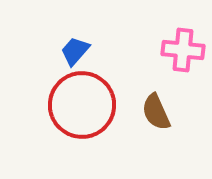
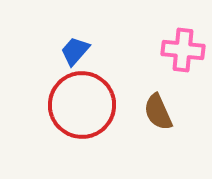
brown semicircle: moved 2 px right
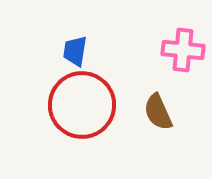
blue trapezoid: rotated 32 degrees counterclockwise
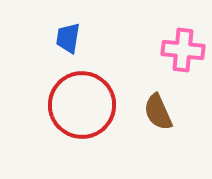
blue trapezoid: moved 7 px left, 13 px up
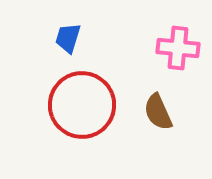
blue trapezoid: rotated 8 degrees clockwise
pink cross: moved 5 px left, 2 px up
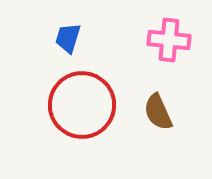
pink cross: moved 9 px left, 8 px up
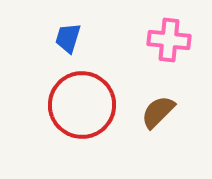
brown semicircle: rotated 69 degrees clockwise
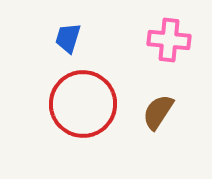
red circle: moved 1 px right, 1 px up
brown semicircle: rotated 12 degrees counterclockwise
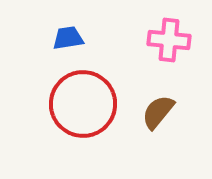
blue trapezoid: rotated 64 degrees clockwise
brown semicircle: rotated 6 degrees clockwise
